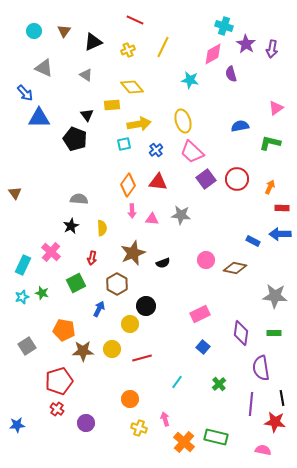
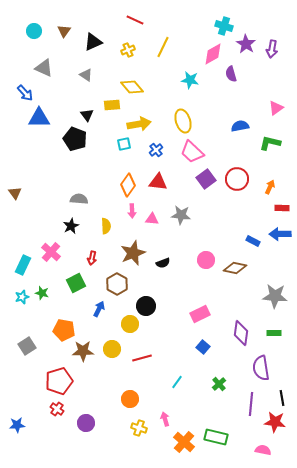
yellow semicircle at (102, 228): moved 4 px right, 2 px up
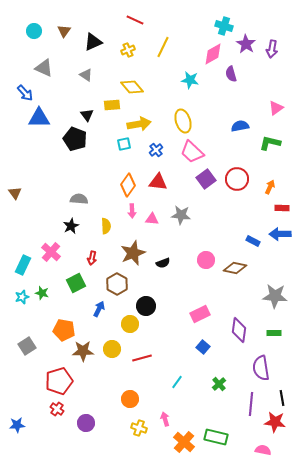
purple diamond at (241, 333): moved 2 px left, 3 px up
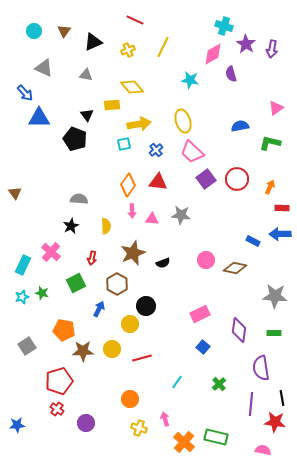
gray triangle at (86, 75): rotated 24 degrees counterclockwise
